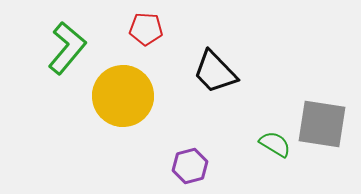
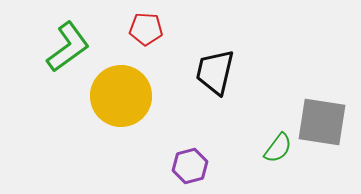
green L-shape: moved 1 px right, 1 px up; rotated 14 degrees clockwise
black trapezoid: rotated 57 degrees clockwise
yellow circle: moved 2 px left
gray square: moved 2 px up
green semicircle: moved 3 px right, 4 px down; rotated 96 degrees clockwise
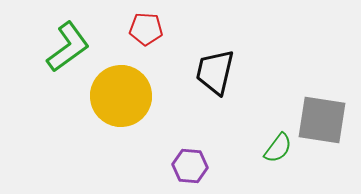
gray square: moved 2 px up
purple hexagon: rotated 20 degrees clockwise
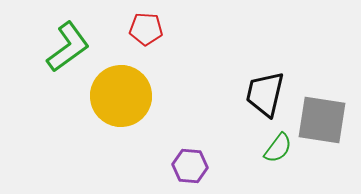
black trapezoid: moved 50 px right, 22 px down
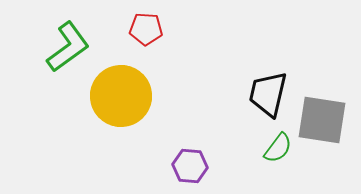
black trapezoid: moved 3 px right
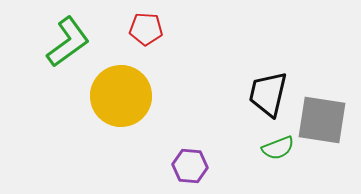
green L-shape: moved 5 px up
green semicircle: rotated 32 degrees clockwise
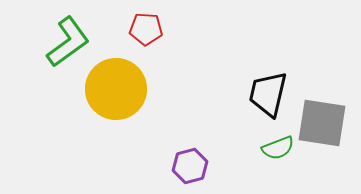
yellow circle: moved 5 px left, 7 px up
gray square: moved 3 px down
purple hexagon: rotated 20 degrees counterclockwise
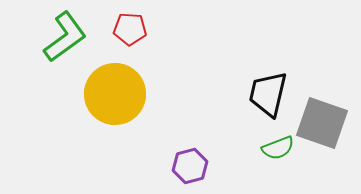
red pentagon: moved 16 px left
green L-shape: moved 3 px left, 5 px up
yellow circle: moved 1 px left, 5 px down
gray square: rotated 10 degrees clockwise
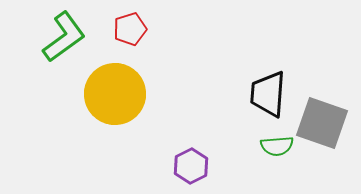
red pentagon: rotated 20 degrees counterclockwise
green L-shape: moved 1 px left
black trapezoid: rotated 9 degrees counterclockwise
green semicircle: moved 1 px left, 2 px up; rotated 16 degrees clockwise
purple hexagon: moved 1 px right; rotated 12 degrees counterclockwise
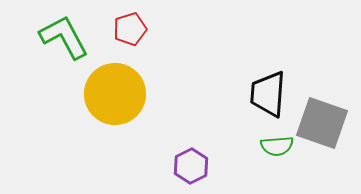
green L-shape: rotated 82 degrees counterclockwise
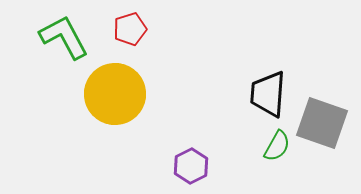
green semicircle: rotated 56 degrees counterclockwise
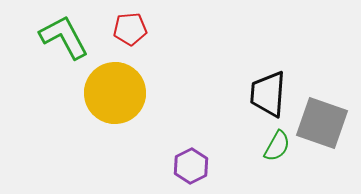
red pentagon: rotated 12 degrees clockwise
yellow circle: moved 1 px up
